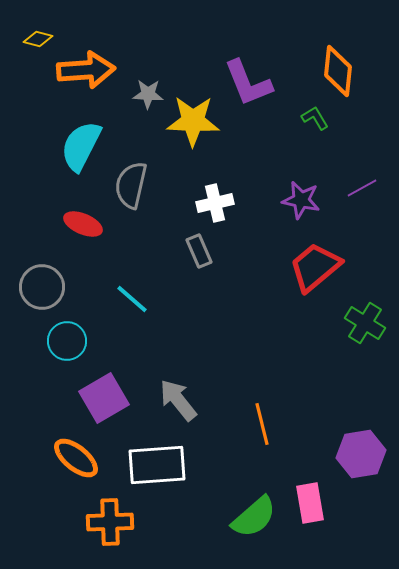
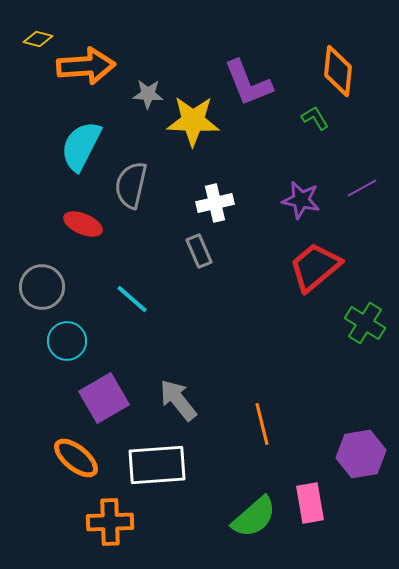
orange arrow: moved 4 px up
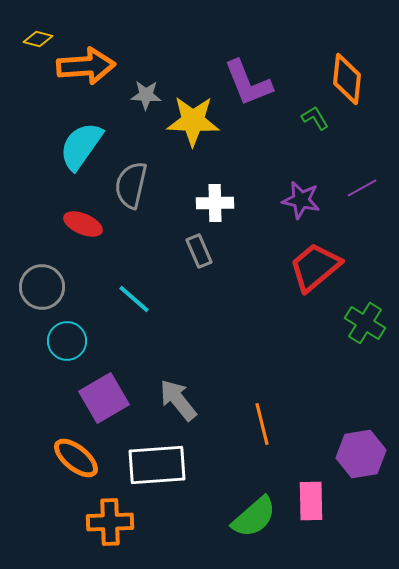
orange diamond: moved 9 px right, 8 px down
gray star: moved 2 px left, 1 px down
cyan semicircle: rotated 8 degrees clockwise
white cross: rotated 12 degrees clockwise
cyan line: moved 2 px right
pink rectangle: moved 1 px right, 2 px up; rotated 9 degrees clockwise
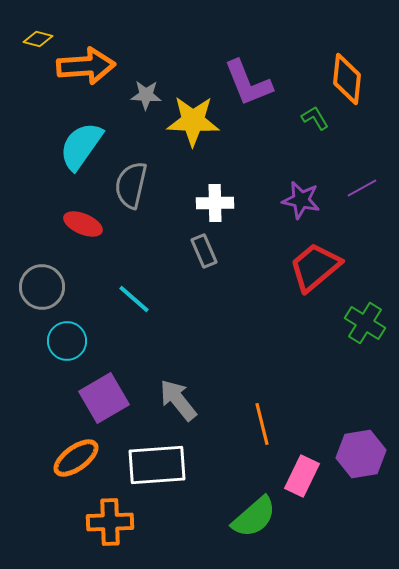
gray rectangle: moved 5 px right
orange ellipse: rotated 75 degrees counterclockwise
pink rectangle: moved 9 px left, 25 px up; rotated 27 degrees clockwise
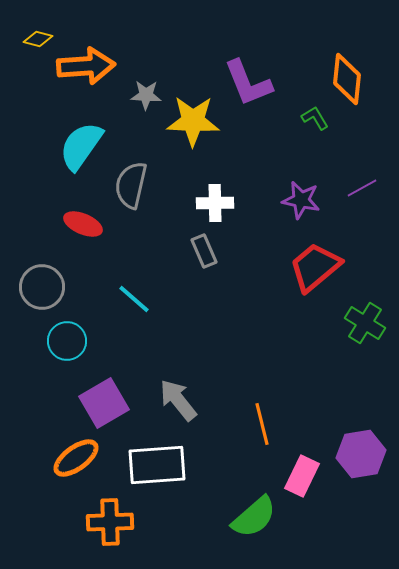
purple square: moved 5 px down
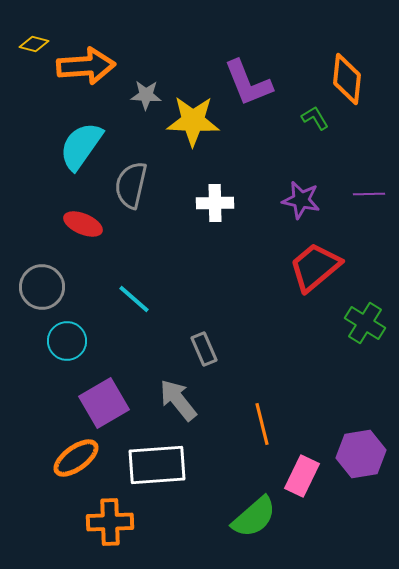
yellow diamond: moved 4 px left, 5 px down
purple line: moved 7 px right, 6 px down; rotated 28 degrees clockwise
gray rectangle: moved 98 px down
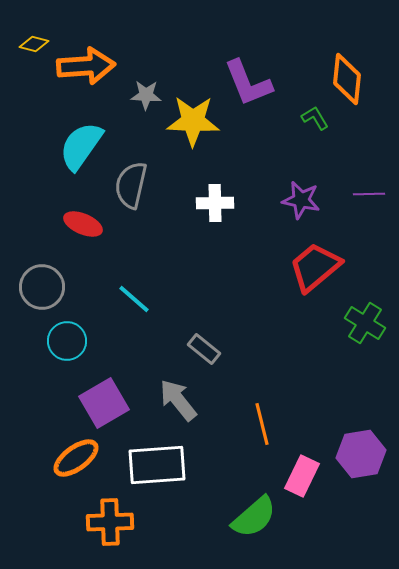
gray rectangle: rotated 28 degrees counterclockwise
